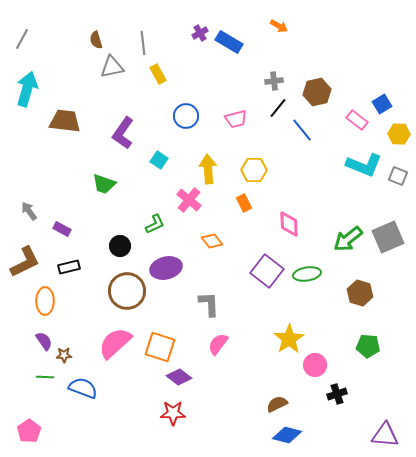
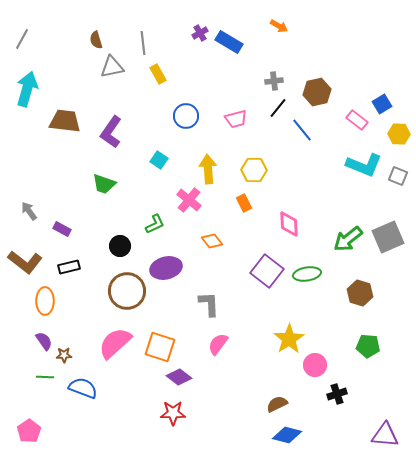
purple L-shape at (123, 133): moved 12 px left, 1 px up
brown L-shape at (25, 262): rotated 64 degrees clockwise
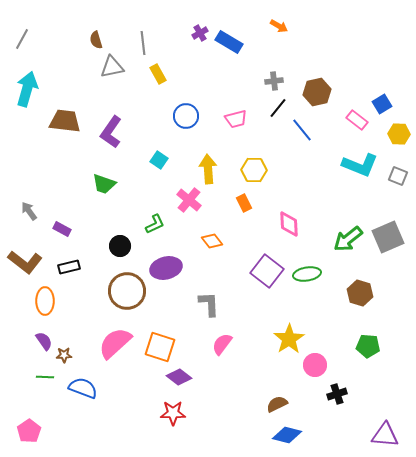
cyan L-shape at (364, 165): moved 4 px left
pink semicircle at (218, 344): moved 4 px right
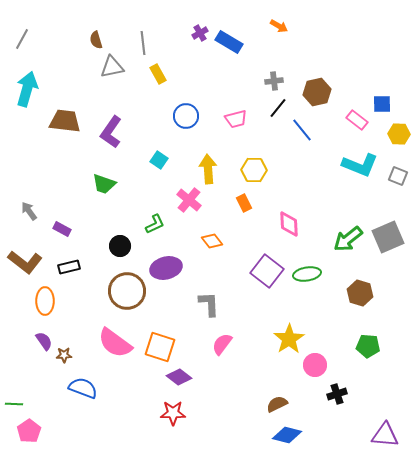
blue square at (382, 104): rotated 30 degrees clockwise
pink semicircle at (115, 343): rotated 102 degrees counterclockwise
green line at (45, 377): moved 31 px left, 27 px down
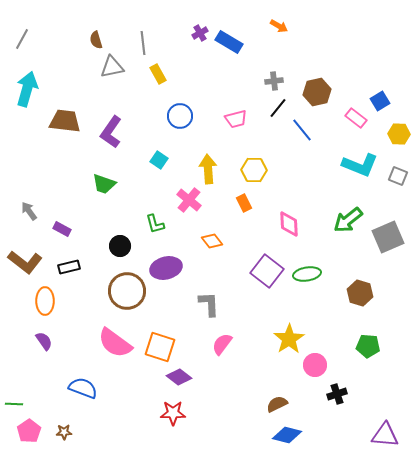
blue square at (382, 104): moved 2 px left, 3 px up; rotated 30 degrees counterclockwise
blue circle at (186, 116): moved 6 px left
pink rectangle at (357, 120): moved 1 px left, 2 px up
green L-shape at (155, 224): rotated 100 degrees clockwise
green arrow at (348, 239): moved 19 px up
brown star at (64, 355): moved 77 px down
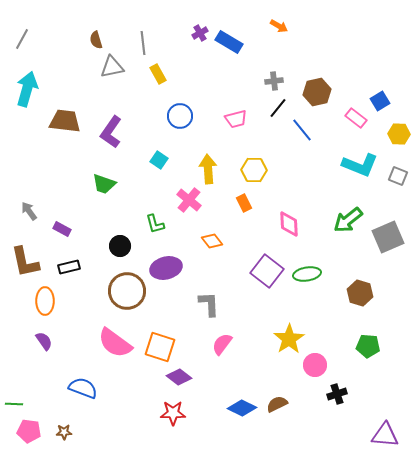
brown L-shape at (25, 262): rotated 40 degrees clockwise
pink pentagon at (29, 431): rotated 30 degrees counterclockwise
blue diamond at (287, 435): moved 45 px left, 27 px up; rotated 12 degrees clockwise
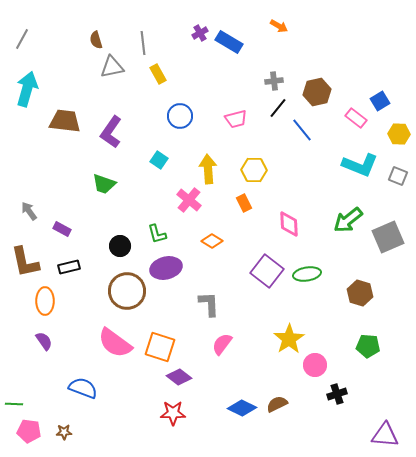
green L-shape at (155, 224): moved 2 px right, 10 px down
orange diamond at (212, 241): rotated 20 degrees counterclockwise
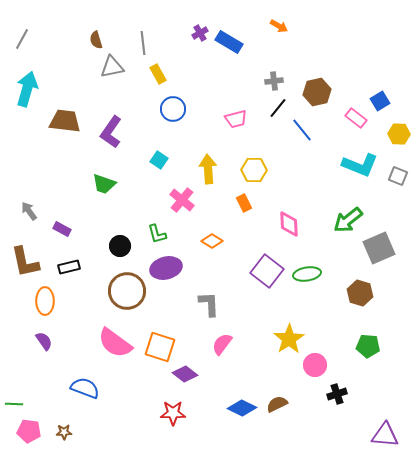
blue circle at (180, 116): moved 7 px left, 7 px up
pink cross at (189, 200): moved 7 px left
gray square at (388, 237): moved 9 px left, 11 px down
purple diamond at (179, 377): moved 6 px right, 3 px up
blue semicircle at (83, 388): moved 2 px right
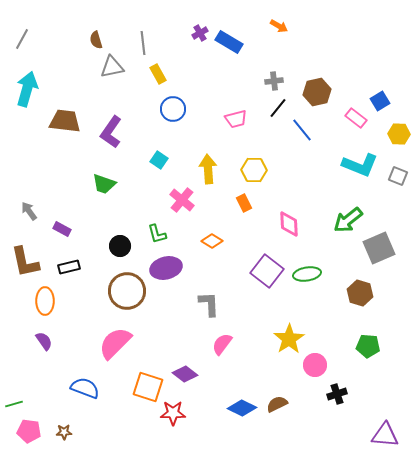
pink semicircle at (115, 343): rotated 99 degrees clockwise
orange square at (160, 347): moved 12 px left, 40 px down
green line at (14, 404): rotated 18 degrees counterclockwise
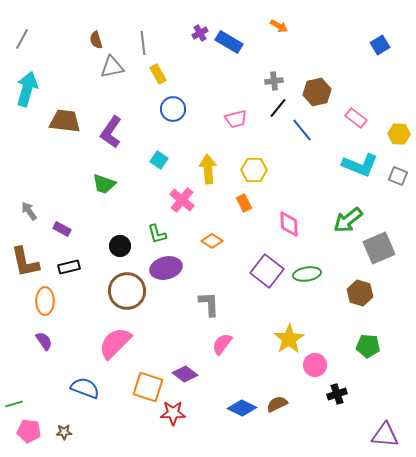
blue square at (380, 101): moved 56 px up
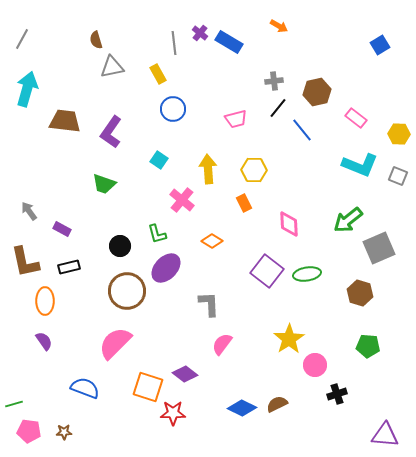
purple cross at (200, 33): rotated 21 degrees counterclockwise
gray line at (143, 43): moved 31 px right
purple ellipse at (166, 268): rotated 32 degrees counterclockwise
